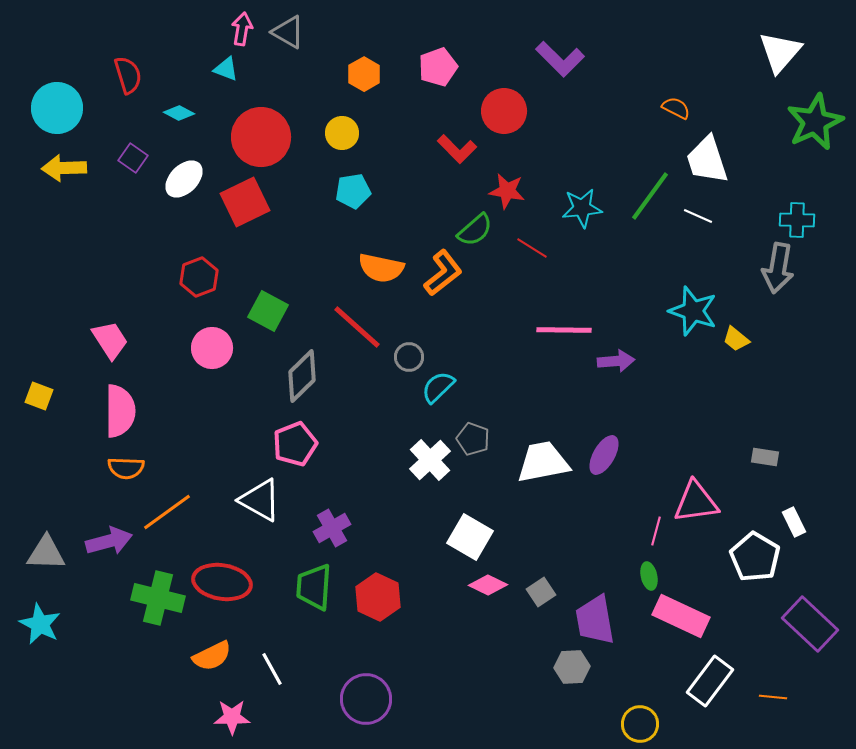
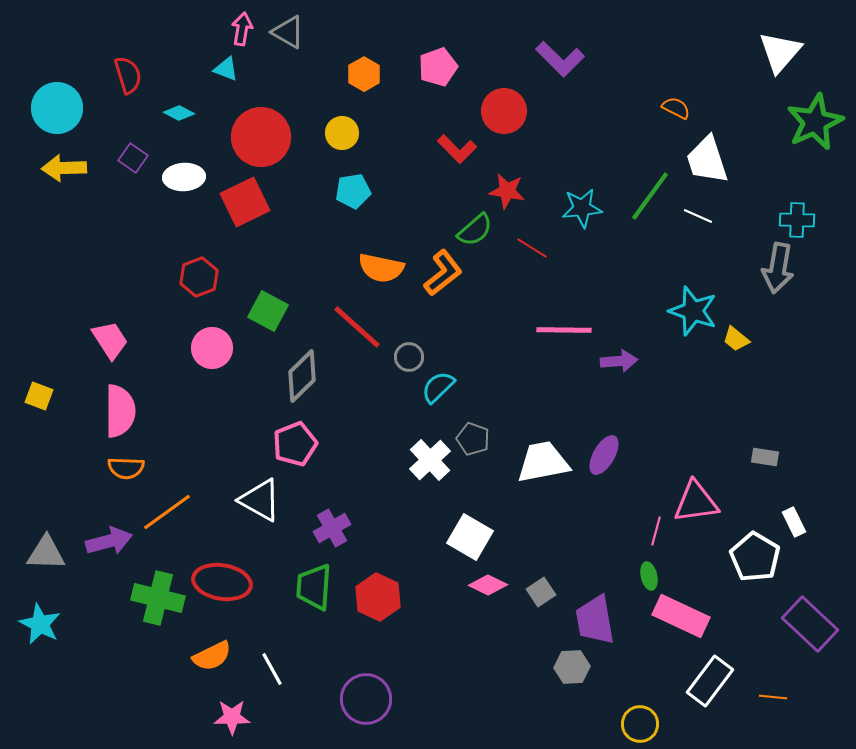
white ellipse at (184, 179): moved 2 px up; rotated 42 degrees clockwise
purple arrow at (616, 361): moved 3 px right
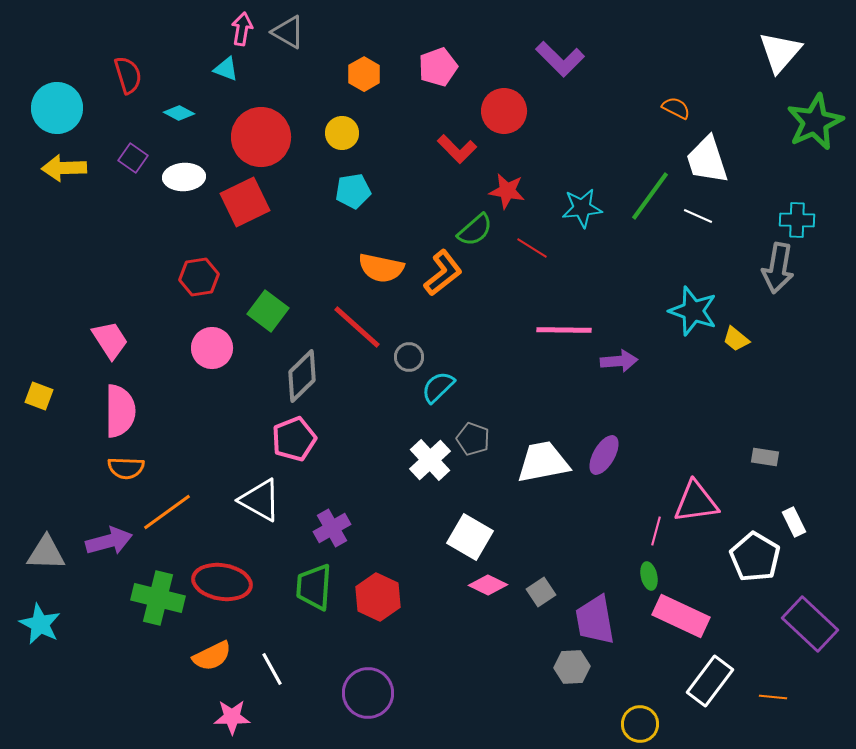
red hexagon at (199, 277): rotated 12 degrees clockwise
green square at (268, 311): rotated 9 degrees clockwise
pink pentagon at (295, 444): moved 1 px left, 5 px up
purple circle at (366, 699): moved 2 px right, 6 px up
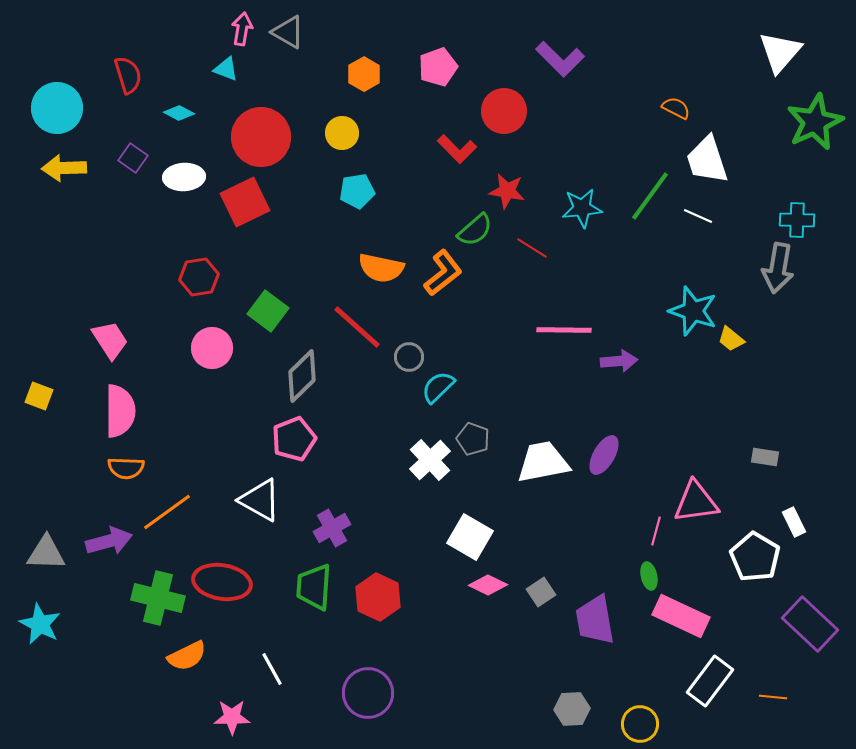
cyan pentagon at (353, 191): moved 4 px right
yellow trapezoid at (736, 339): moved 5 px left
orange semicircle at (212, 656): moved 25 px left
gray hexagon at (572, 667): moved 42 px down
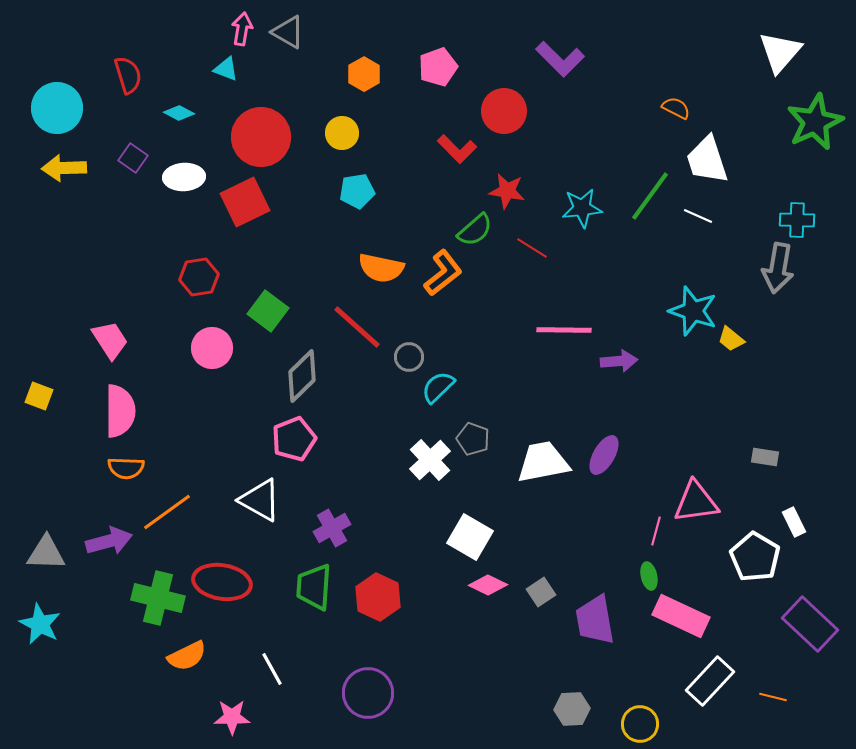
white rectangle at (710, 681): rotated 6 degrees clockwise
orange line at (773, 697): rotated 8 degrees clockwise
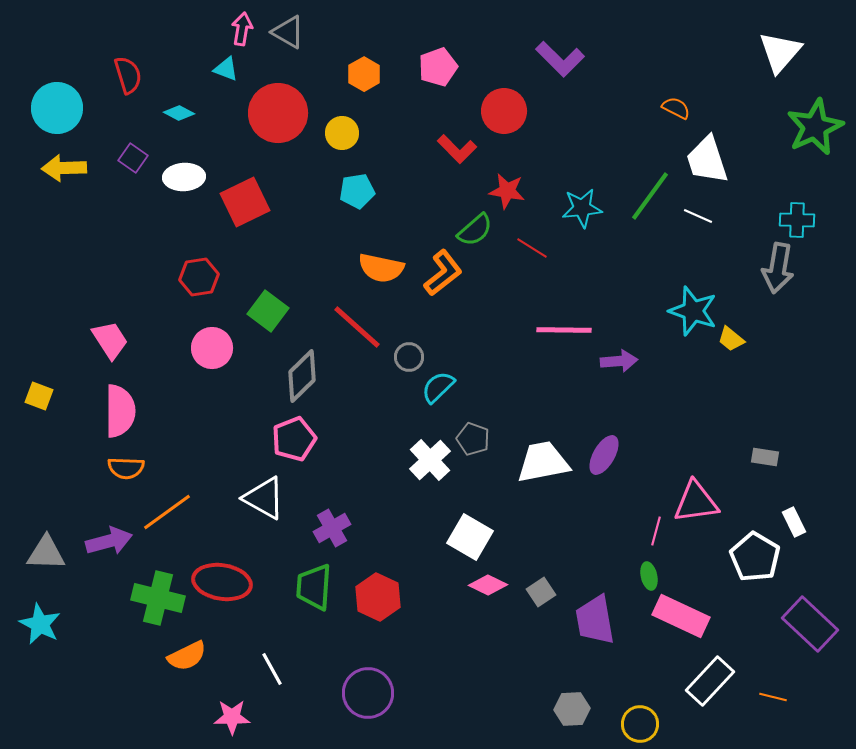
green star at (815, 122): moved 5 px down
red circle at (261, 137): moved 17 px right, 24 px up
white triangle at (260, 500): moved 4 px right, 2 px up
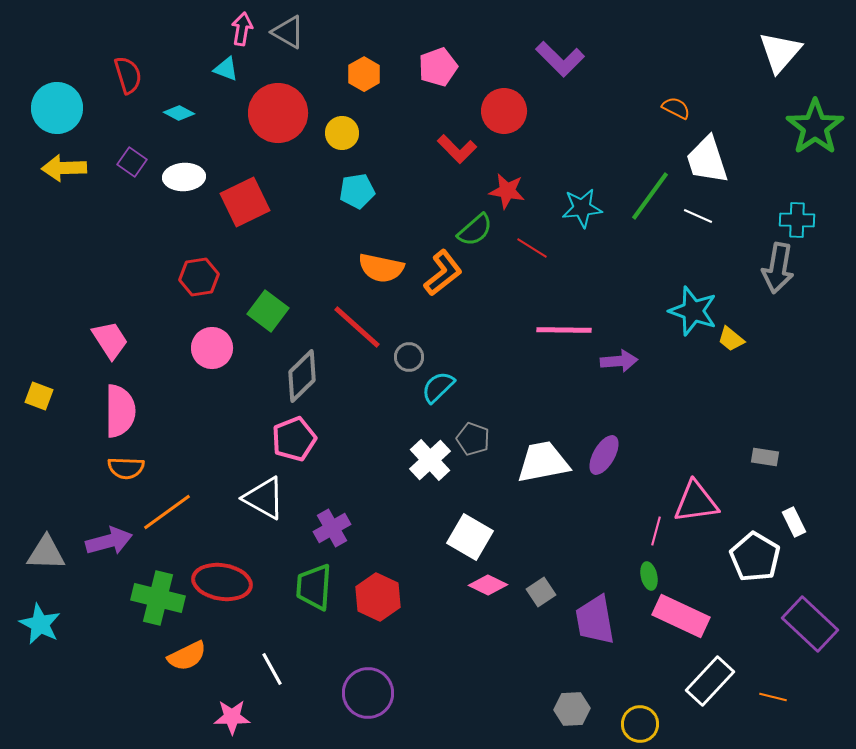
green star at (815, 127): rotated 10 degrees counterclockwise
purple square at (133, 158): moved 1 px left, 4 px down
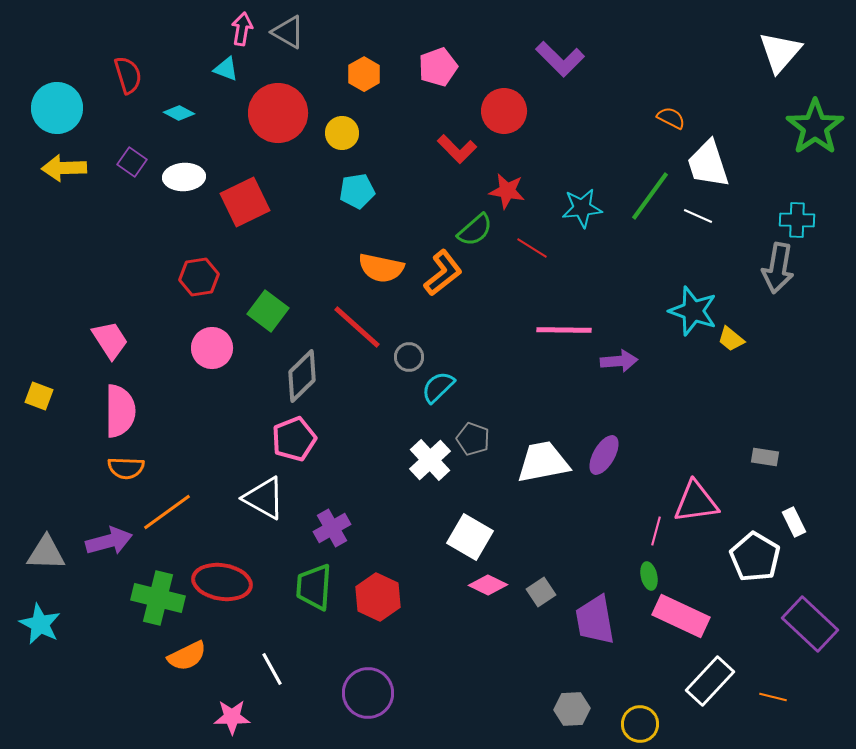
orange semicircle at (676, 108): moved 5 px left, 10 px down
white trapezoid at (707, 160): moved 1 px right, 4 px down
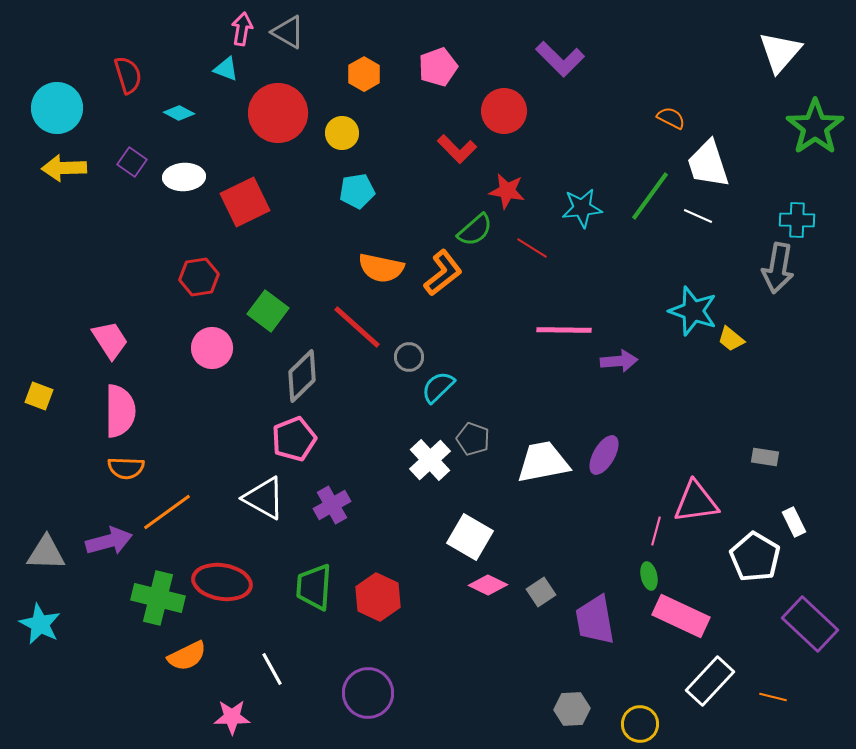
purple cross at (332, 528): moved 23 px up
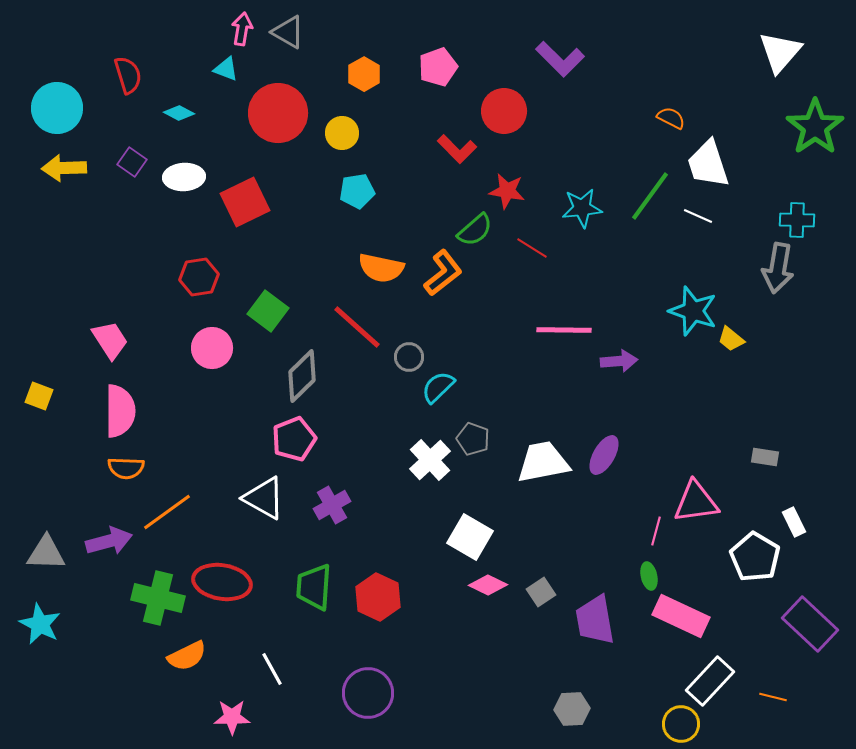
yellow circle at (640, 724): moved 41 px right
